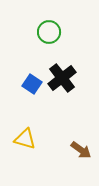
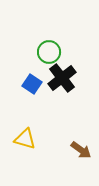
green circle: moved 20 px down
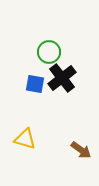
blue square: moved 3 px right; rotated 24 degrees counterclockwise
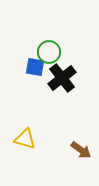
blue square: moved 17 px up
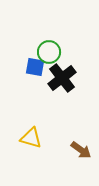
yellow triangle: moved 6 px right, 1 px up
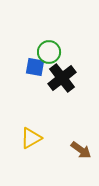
yellow triangle: rotated 45 degrees counterclockwise
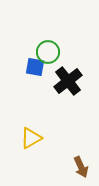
green circle: moved 1 px left
black cross: moved 6 px right, 3 px down
brown arrow: moved 17 px down; rotated 30 degrees clockwise
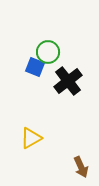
blue square: rotated 12 degrees clockwise
